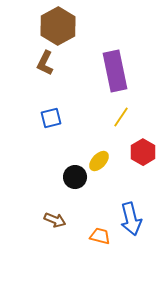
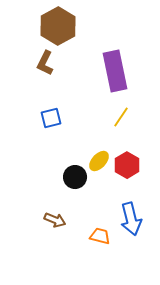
red hexagon: moved 16 px left, 13 px down
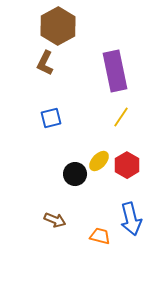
black circle: moved 3 px up
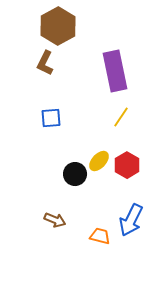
blue square: rotated 10 degrees clockwise
blue arrow: moved 1 px down; rotated 40 degrees clockwise
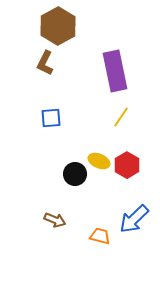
yellow ellipse: rotated 70 degrees clockwise
blue arrow: moved 3 px right, 1 px up; rotated 20 degrees clockwise
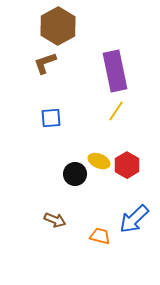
brown L-shape: rotated 45 degrees clockwise
yellow line: moved 5 px left, 6 px up
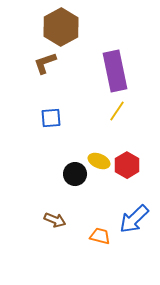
brown hexagon: moved 3 px right, 1 px down
yellow line: moved 1 px right
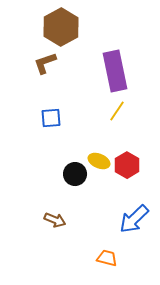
orange trapezoid: moved 7 px right, 22 px down
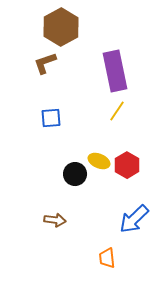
brown arrow: rotated 15 degrees counterclockwise
orange trapezoid: rotated 110 degrees counterclockwise
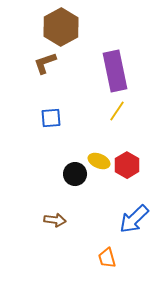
orange trapezoid: rotated 10 degrees counterclockwise
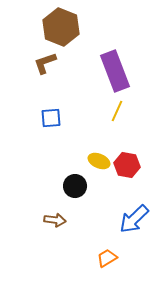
brown hexagon: rotated 9 degrees counterclockwise
purple rectangle: rotated 9 degrees counterclockwise
yellow line: rotated 10 degrees counterclockwise
red hexagon: rotated 20 degrees counterclockwise
black circle: moved 12 px down
orange trapezoid: rotated 75 degrees clockwise
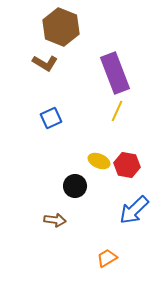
brown L-shape: rotated 130 degrees counterclockwise
purple rectangle: moved 2 px down
blue square: rotated 20 degrees counterclockwise
blue arrow: moved 9 px up
